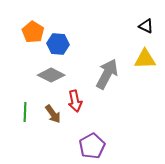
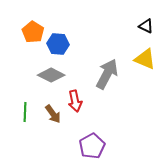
yellow triangle: rotated 25 degrees clockwise
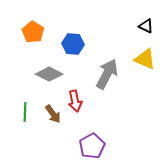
blue hexagon: moved 15 px right
gray diamond: moved 2 px left, 1 px up
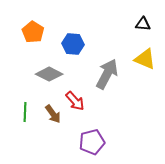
black triangle: moved 3 px left, 2 px up; rotated 21 degrees counterclockwise
red arrow: rotated 30 degrees counterclockwise
purple pentagon: moved 4 px up; rotated 15 degrees clockwise
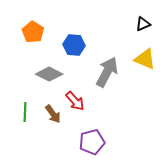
black triangle: rotated 28 degrees counterclockwise
blue hexagon: moved 1 px right, 1 px down
gray arrow: moved 2 px up
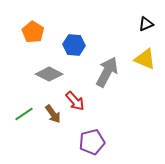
black triangle: moved 3 px right
green line: moved 1 px left, 2 px down; rotated 54 degrees clockwise
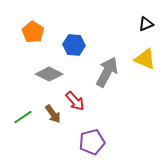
green line: moved 1 px left, 3 px down
